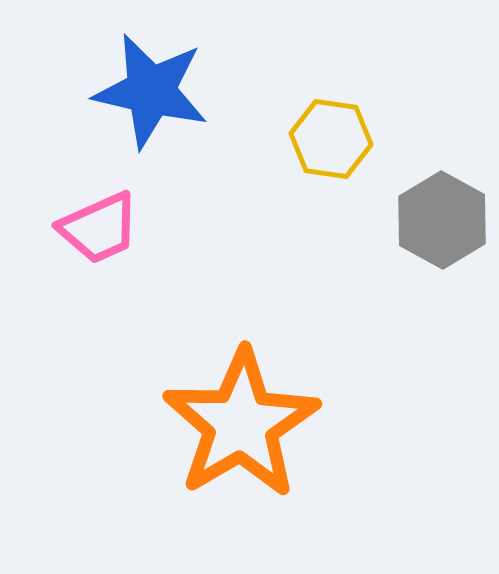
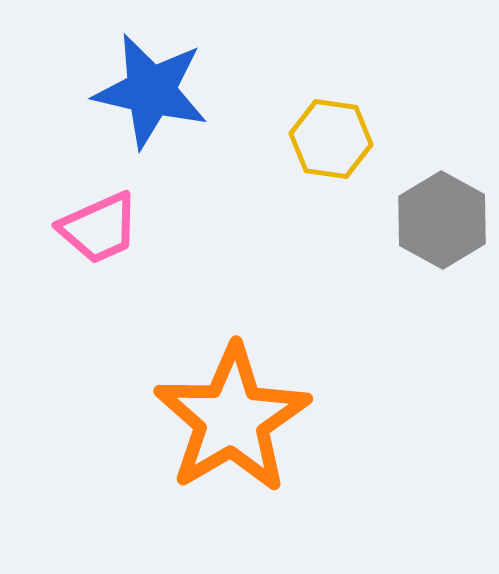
orange star: moved 9 px left, 5 px up
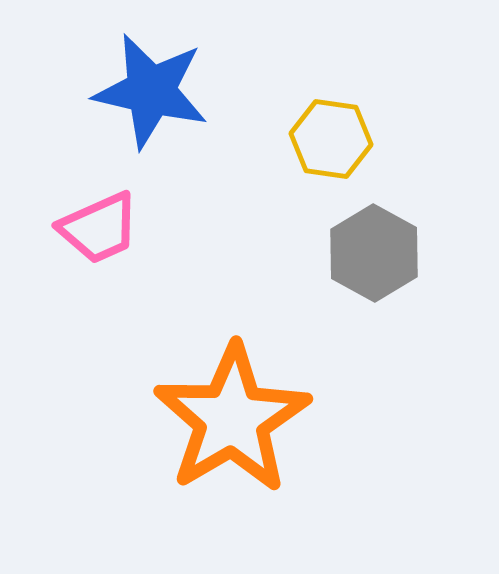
gray hexagon: moved 68 px left, 33 px down
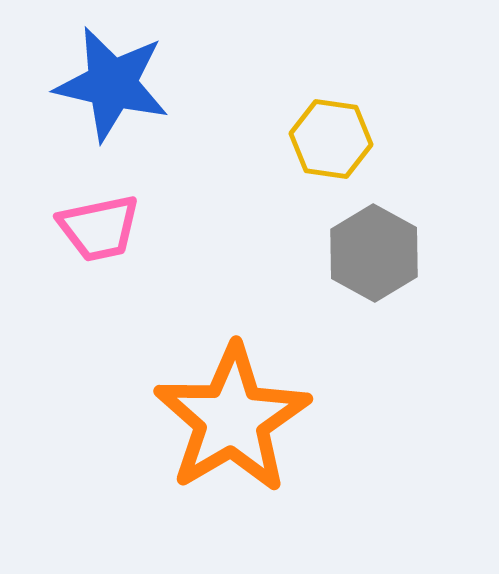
blue star: moved 39 px left, 7 px up
pink trapezoid: rotated 12 degrees clockwise
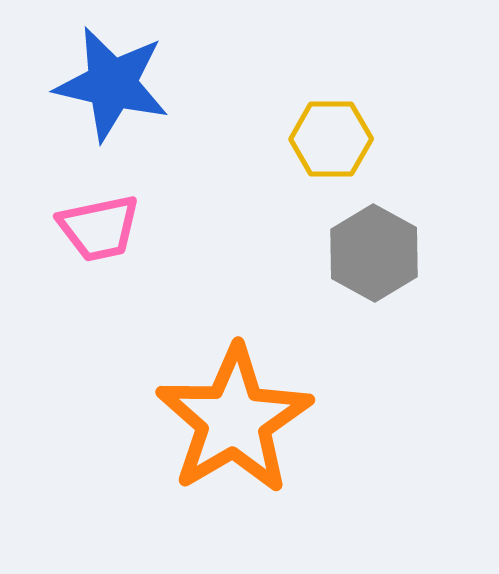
yellow hexagon: rotated 8 degrees counterclockwise
orange star: moved 2 px right, 1 px down
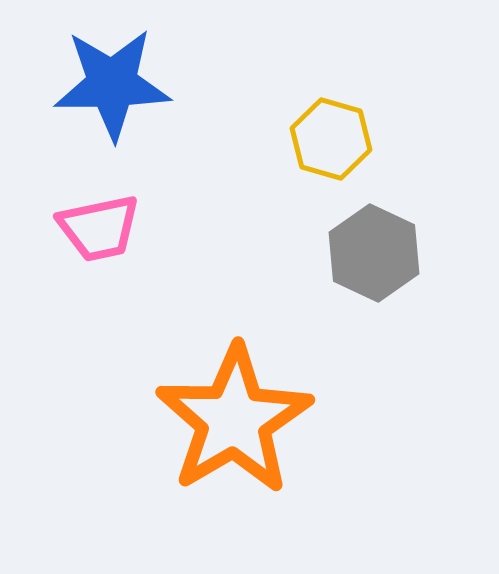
blue star: rotated 14 degrees counterclockwise
yellow hexagon: rotated 16 degrees clockwise
gray hexagon: rotated 4 degrees counterclockwise
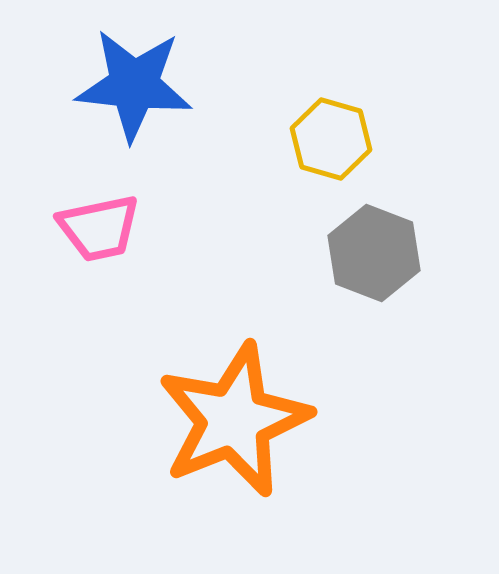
blue star: moved 22 px right, 1 px down; rotated 7 degrees clockwise
gray hexagon: rotated 4 degrees counterclockwise
orange star: rotated 9 degrees clockwise
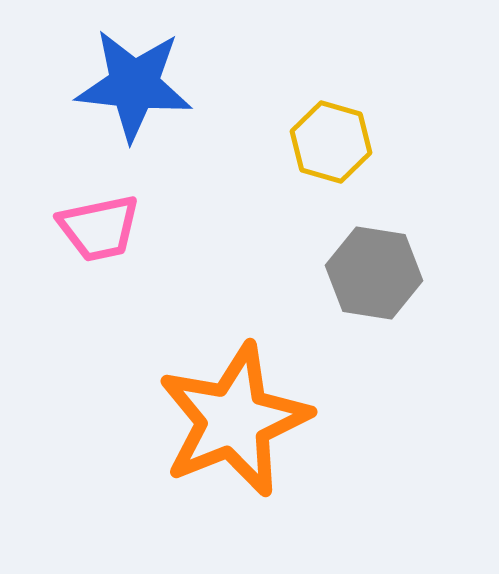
yellow hexagon: moved 3 px down
gray hexagon: moved 20 px down; rotated 12 degrees counterclockwise
